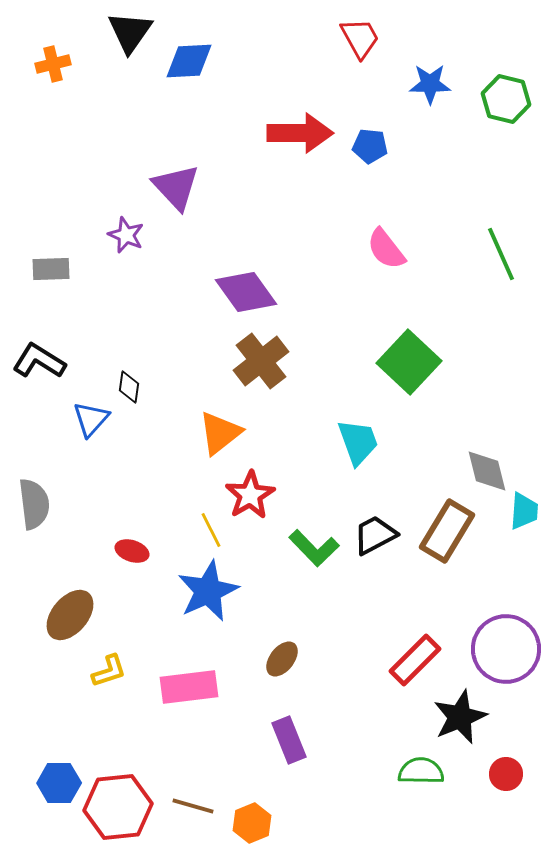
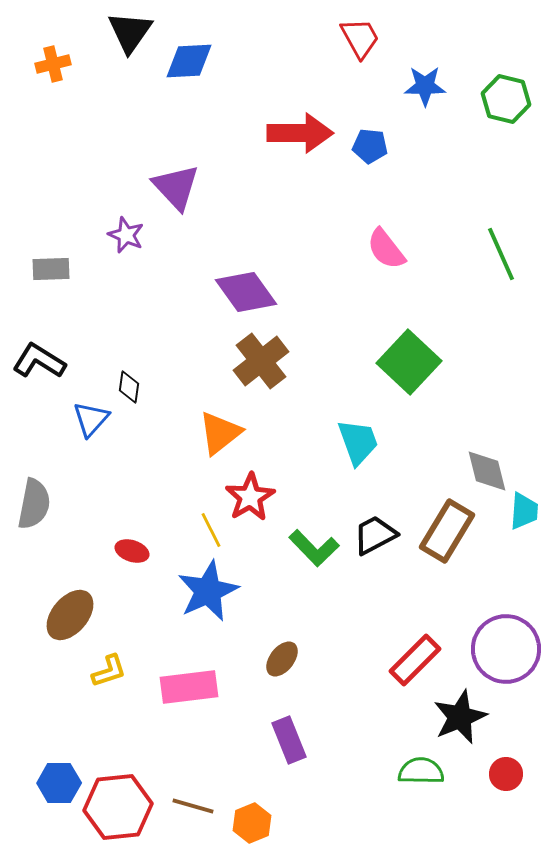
blue star at (430, 84): moved 5 px left, 2 px down
red star at (250, 495): moved 2 px down
gray semicircle at (34, 504): rotated 18 degrees clockwise
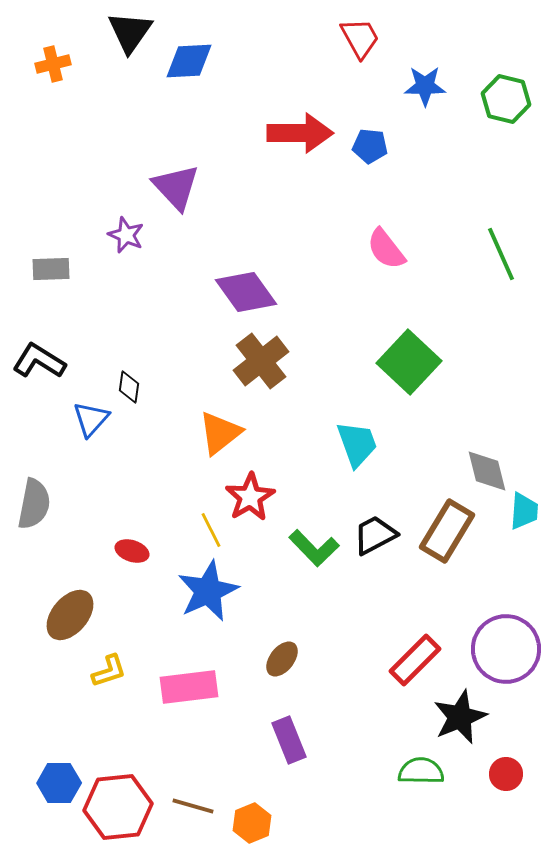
cyan trapezoid at (358, 442): moved 1 px left, 2 px down
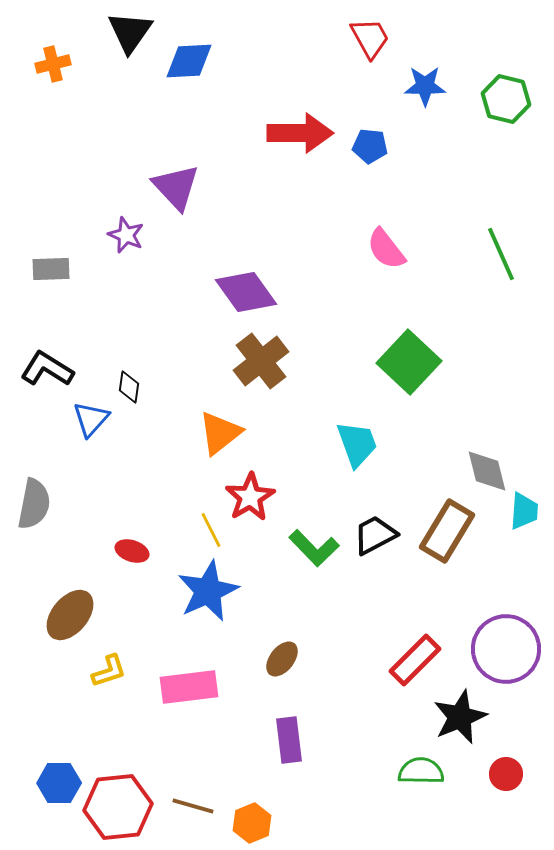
red trapezoid at (360, 38): moved 10 px right
black L-shape at (39, 361): moved 8 px right, 8 px down
purple rectangle at (289, 740): rotated 15 degrees clockwise
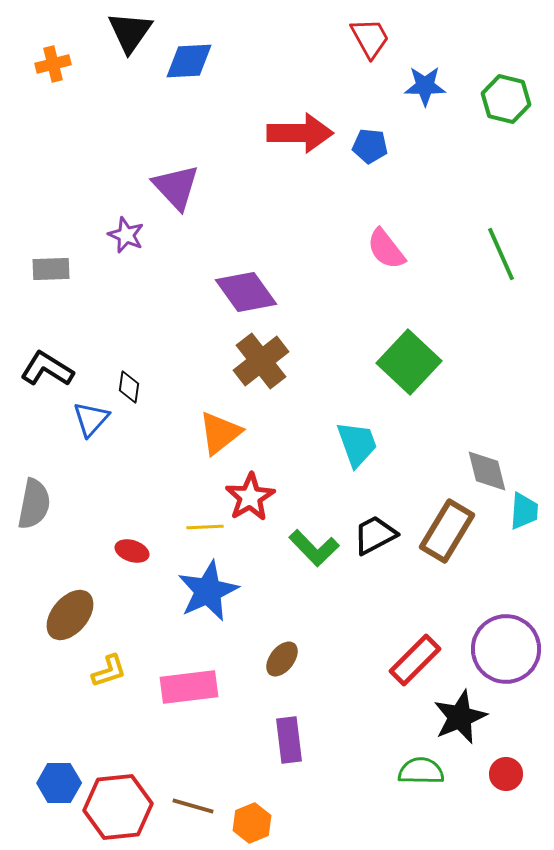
yellow line at (211, 530): moved 6 px left, 3 px up; rotated 66 degrees counterclockwise
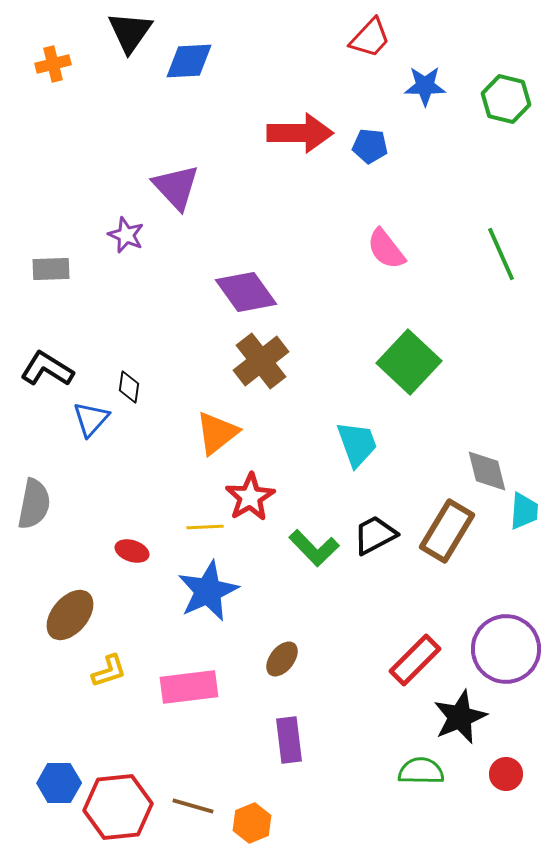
red trapezoid at (370, 38): rotated 72 degrees clockwise
orange triangle at (220, 433): moved 3 px left
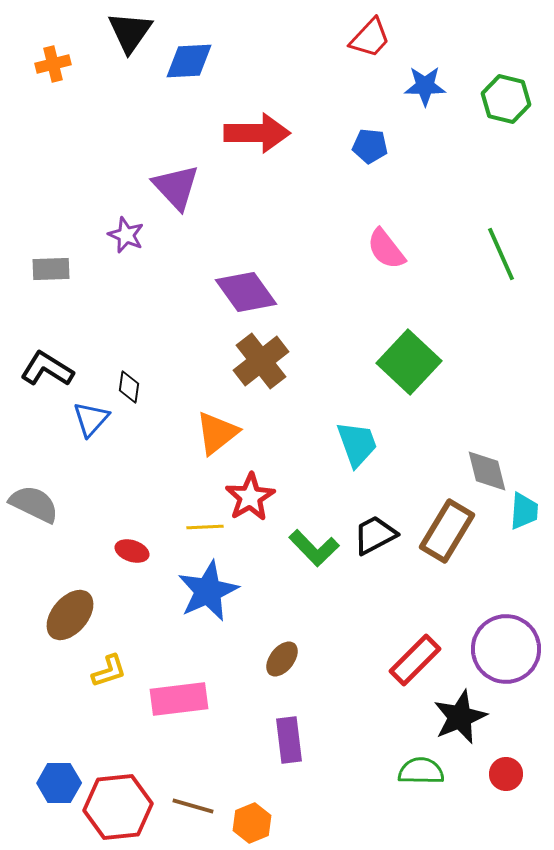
red arrow at (300, 133): moved 43 px left
gray semicircle at (34, 504): rotated 75 degrees counterclockwise
pink rectangle at (189, 687): moved 10 px left, 12 px down
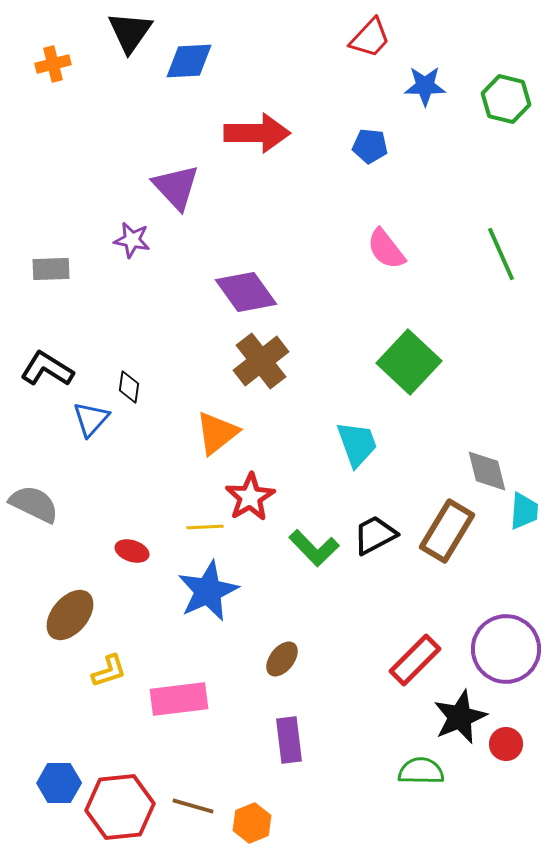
purple star at (126, 235): moved 6 px right, 5 px down; rotated 12 degrees counterclockwise
red circle at (506, 774): moved 30 px up
red hexagon at (118, 807): moved 2 px right
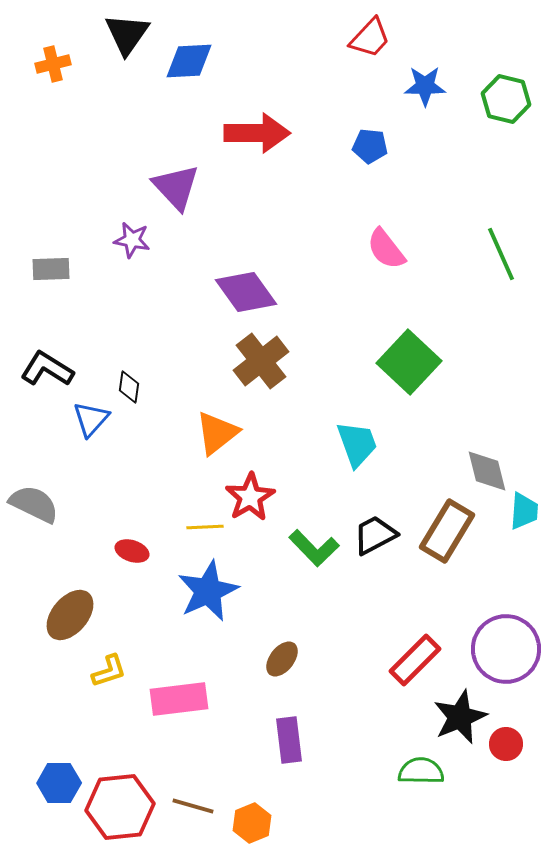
black triangle at (130, 32): moved 3 px left, 2 px down
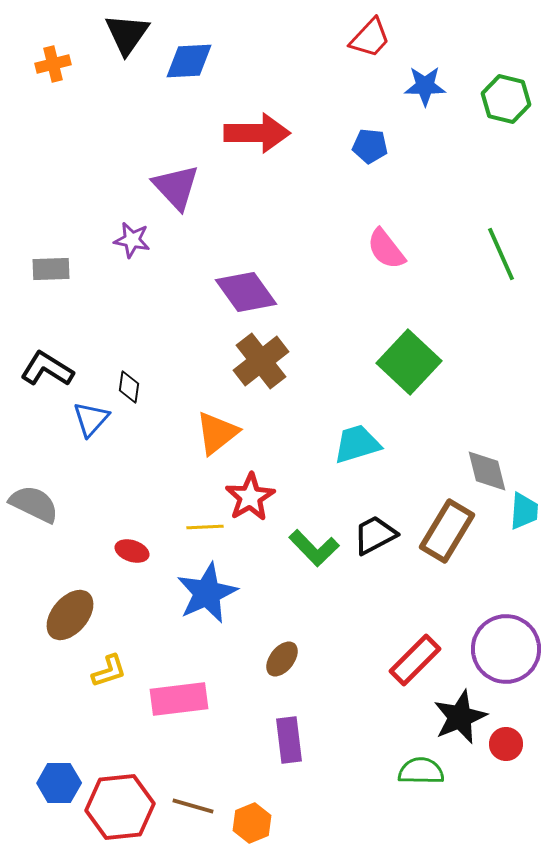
cyan trapezoid at (357, 444): rotated 87 degrees counterclockwise
blue star at (208, 591): moved 1 px left, 2 px down
